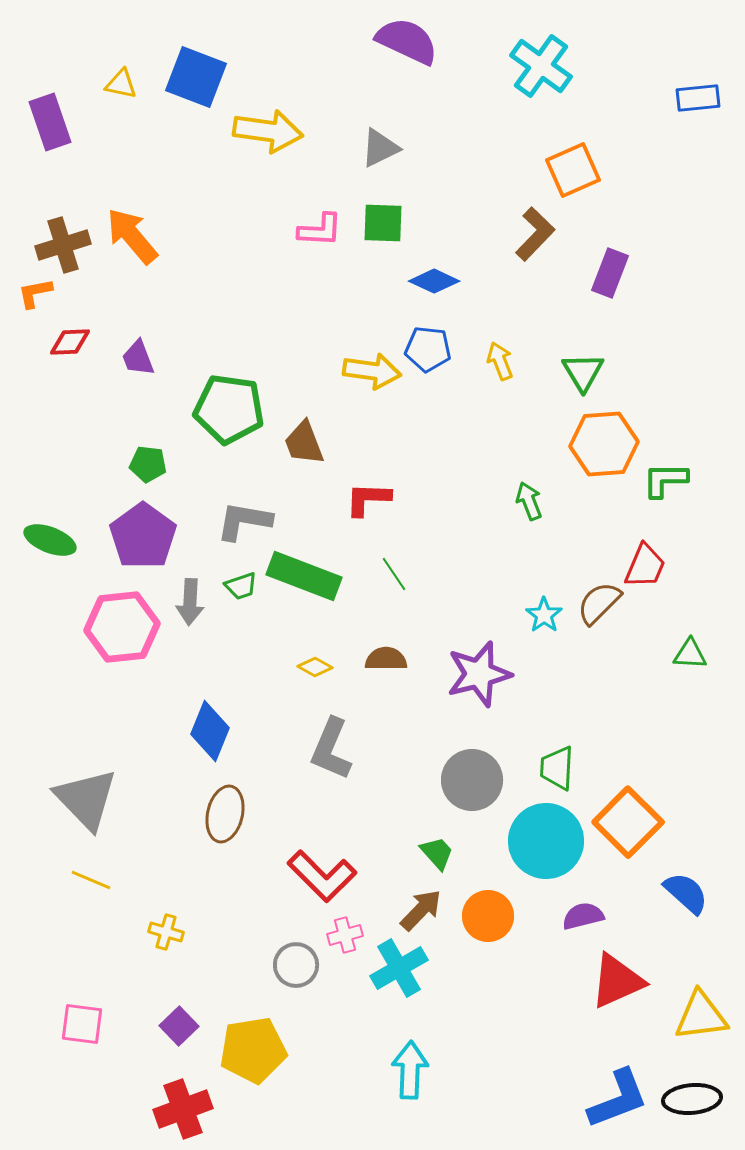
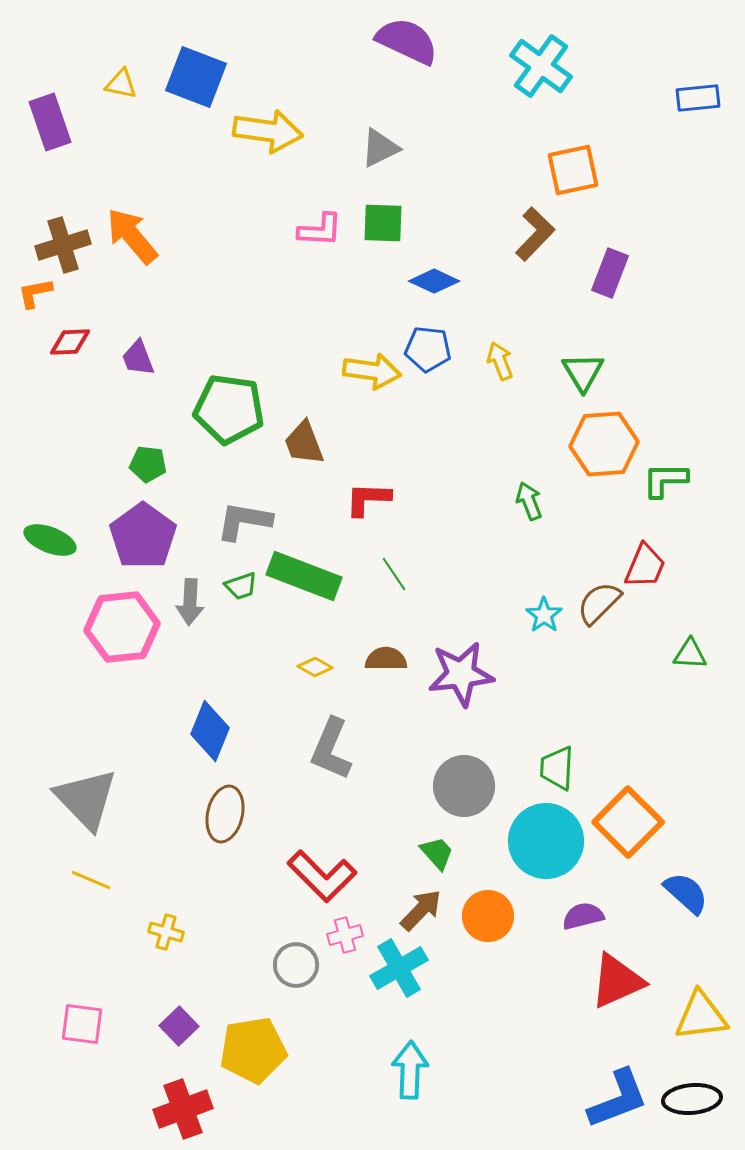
orange square at (573, 170): rotated 12 degrees clockwise
purple star at (479, 674): moved 18 px left; rotated 8 degrees clockwise
gray circle at (472, 780): moved 8 px left, 6 px down
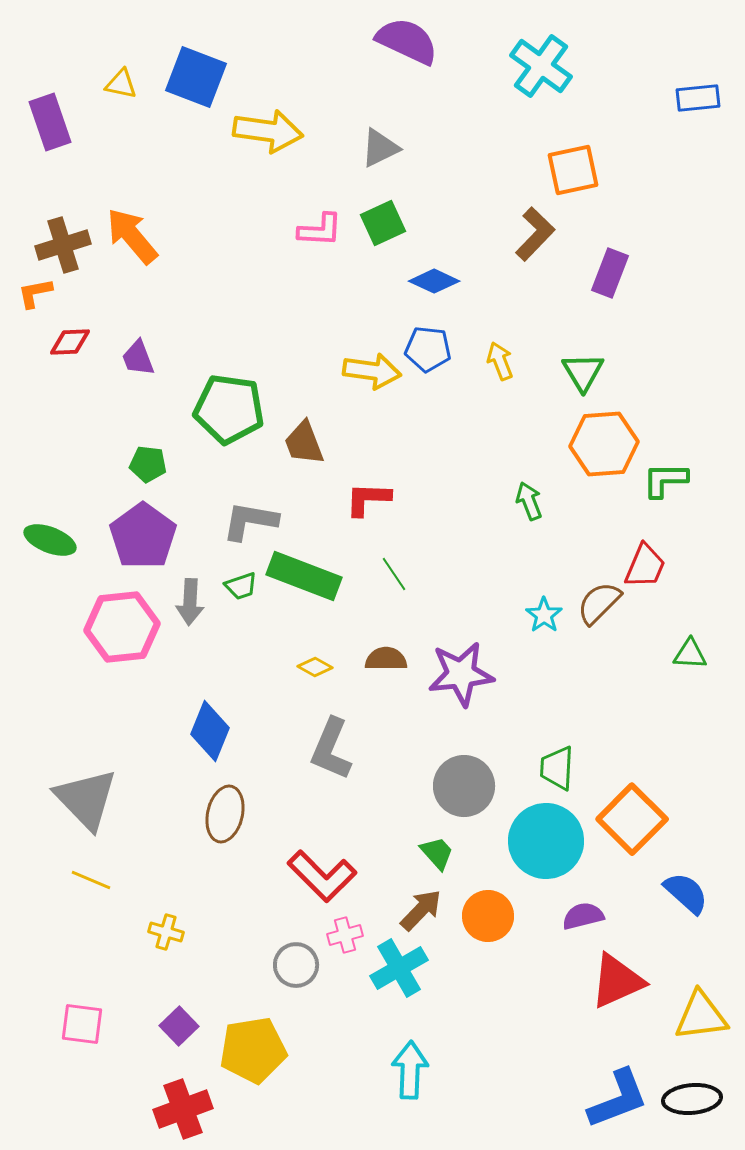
green square at (383, 223): rotated 27 degrees counterclockwise
gray L-shape at (244, 521): moved 6 px right
orange square at (628, 822): moved 4 px right, 3 px up
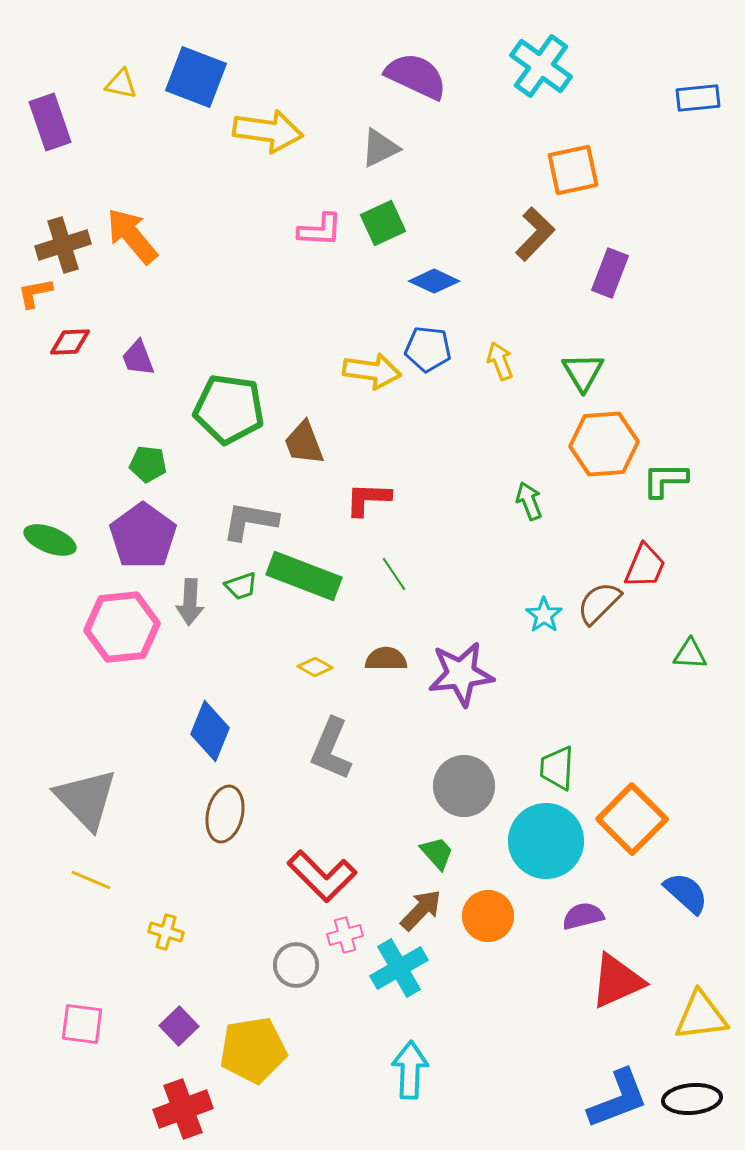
purple semicircle at (407, 41): moved 9 px right, 35 px down
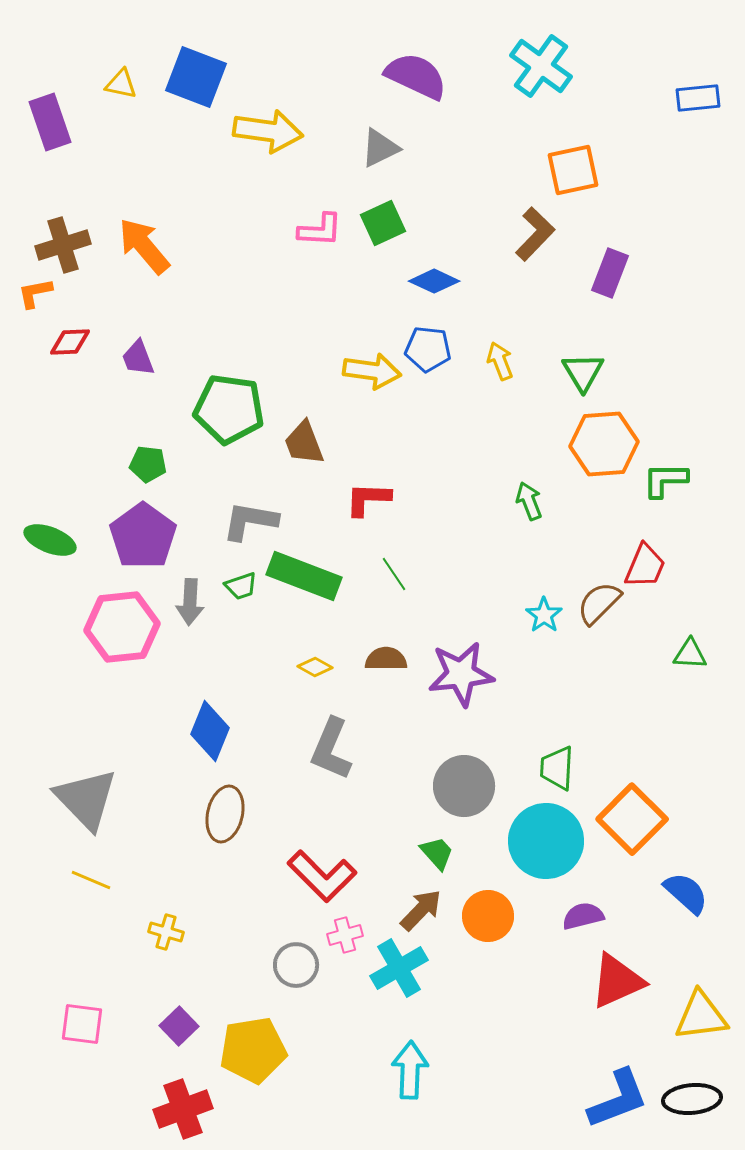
orange arrow at (132, 236): moved 12 px right, 10 px down
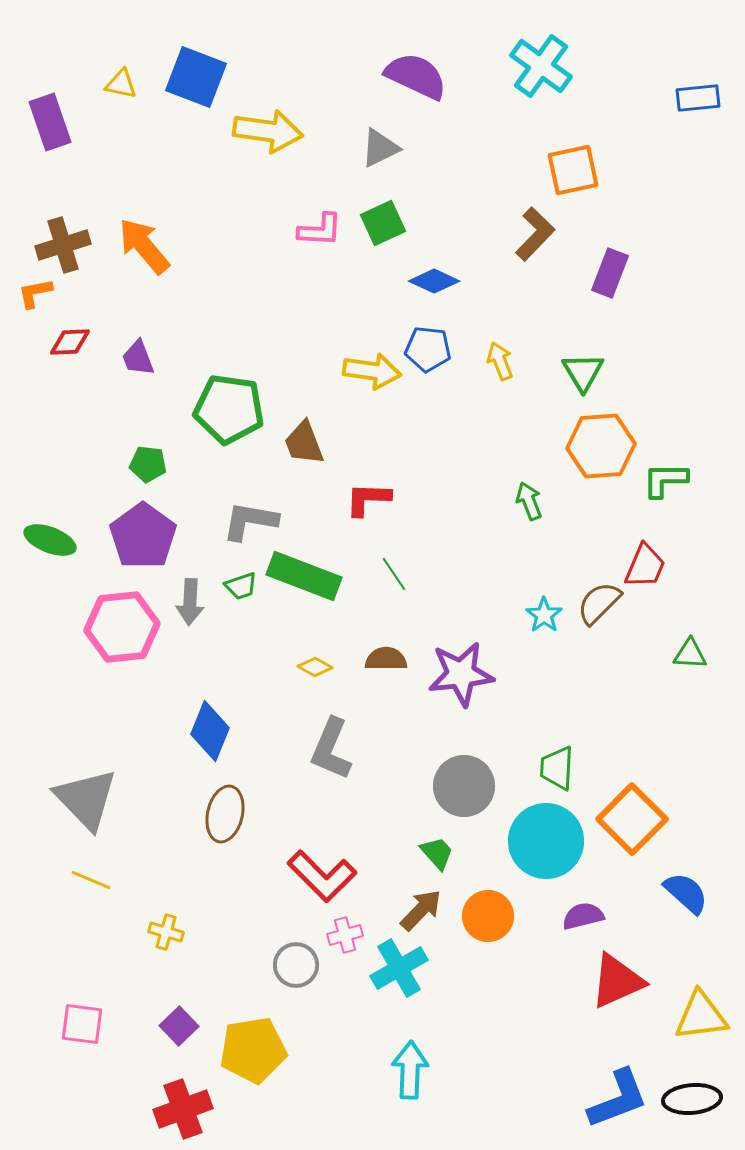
orange hexagon at (604, 444): moved 3 px left, 2 px down
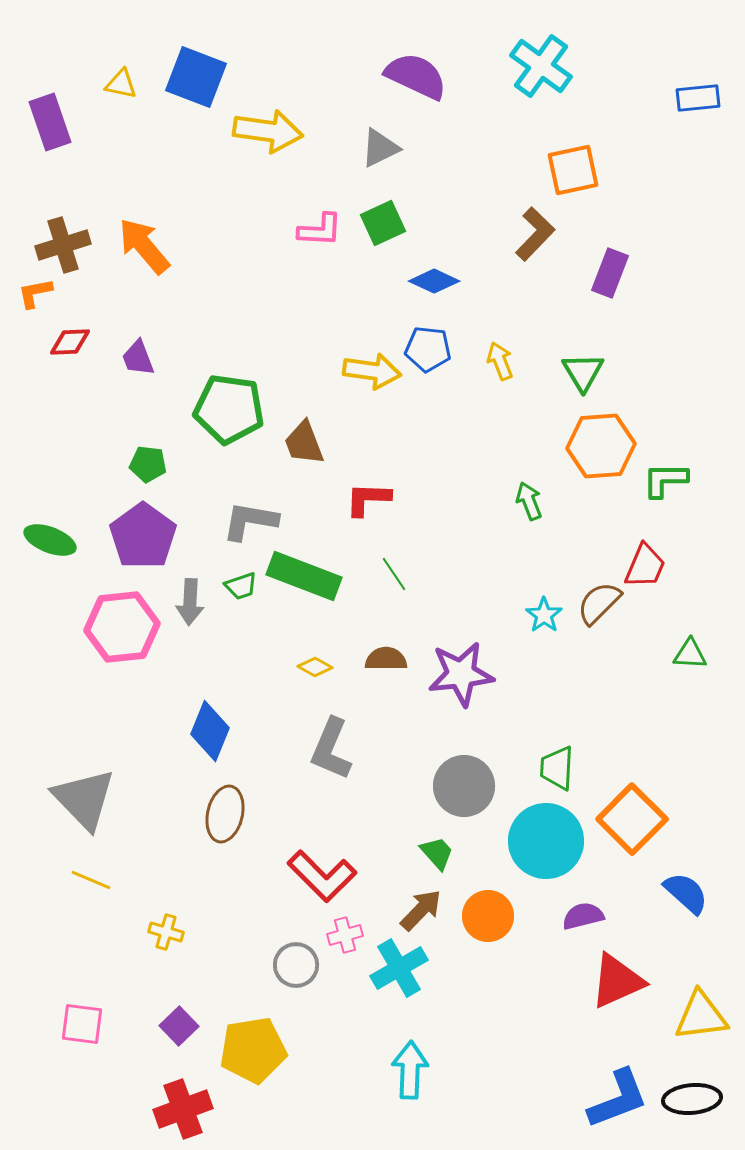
gray triangle at (86, 799): moved 2 px left
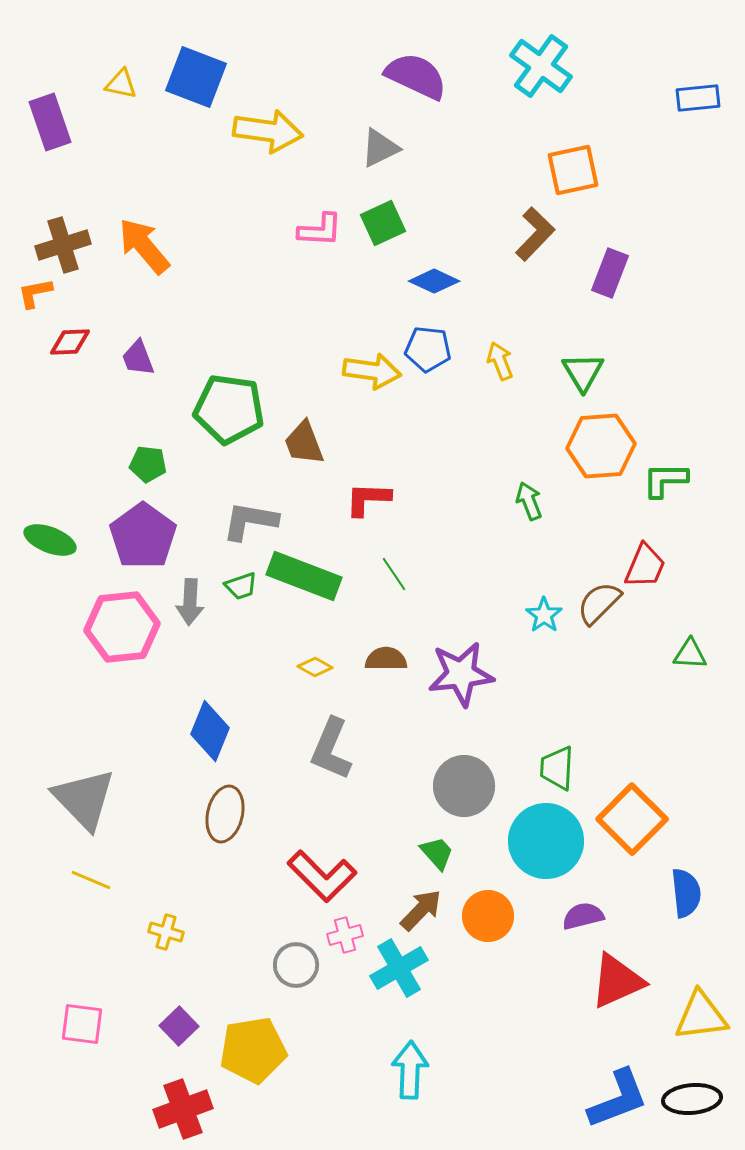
blue semicircle at (686, 893): rotated 42 degrees clockwise
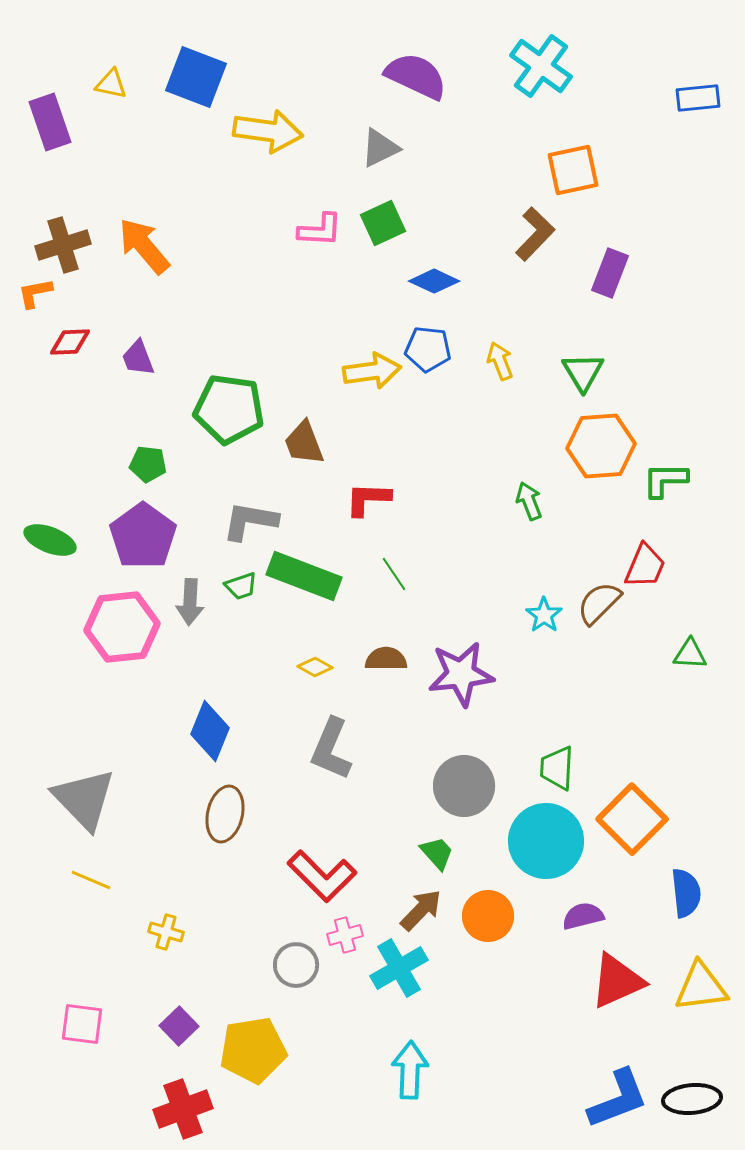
yellow triangle at (121, 84): moved 10 px left
yellow arrow at (372, 371): rotated 16 degrees counterclockwise
yellow triangle at (701, 1016): moved 29 px up
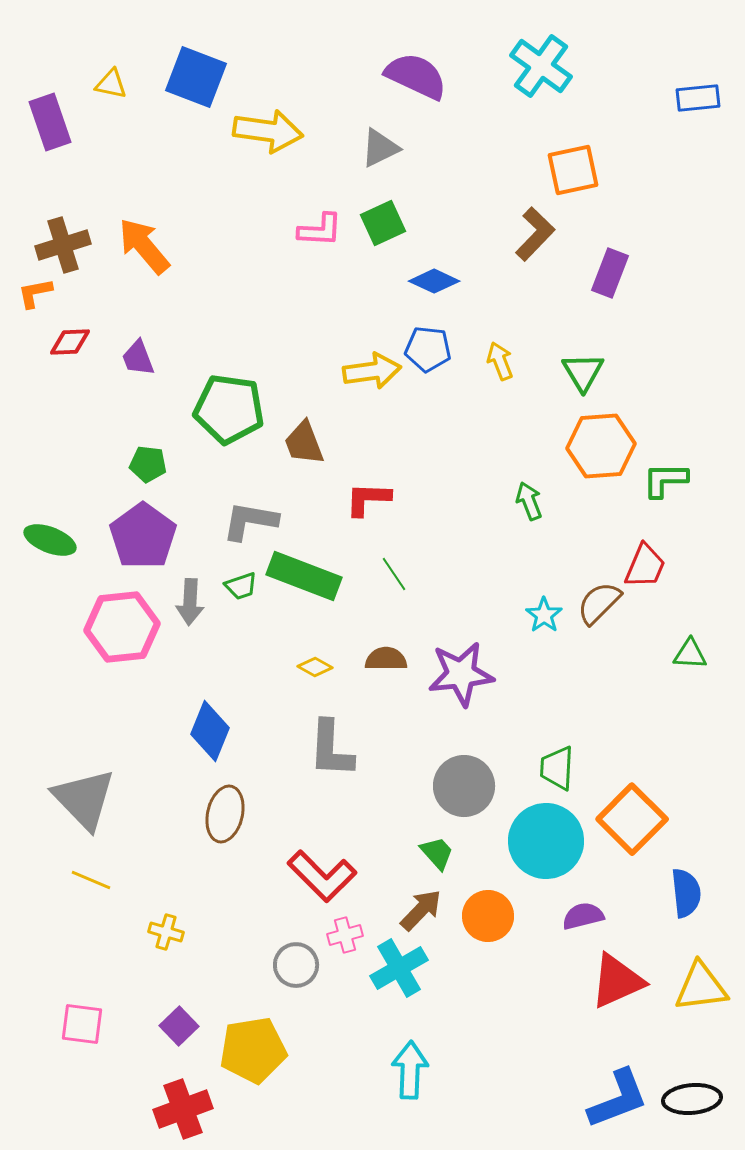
gray L-shape at (331, 749): rotated 20 degrees counterclockwise
